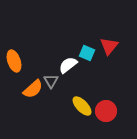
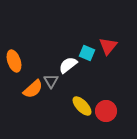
red triangle: moved 1 px left
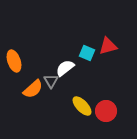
red triangle: rotated 36 degrees clockwise
white semicircle: moved 3 px left, 3 px down
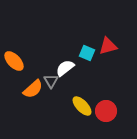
orange ellipse: rotated 25 degrees counterclockwise
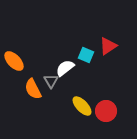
red triangle: rotated 18 degrees counterclockwise
cyan square: moved 1 px left, 2 px down
orange semicircle: rotated 105 degrees clockwise
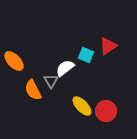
orange semicircle: moved 1 px down
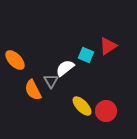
orange ellipse: moved 1 px right, 1 px up
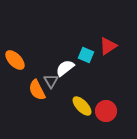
orange semicircle: moved 4 px right
